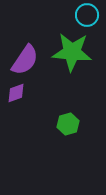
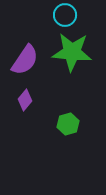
cyan circle: moved 22 px left
purple diamond: moved 9 px right, 7 px down; rotated 30 degrees counterclockwise
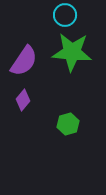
purple semicircle: moved 1 px left, 1 px down
purple diamond: moved 2 px left
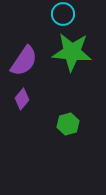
cyan circle: moved 2 px left, 1 px up
purple diamond: moved 1 px left, 1 px up
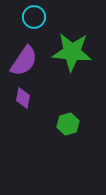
cyan circle: moved 29 px left, 3 px down
purple diamond: moved 1 px right, 1 px up; rotated 30 degrees counterclockwise
